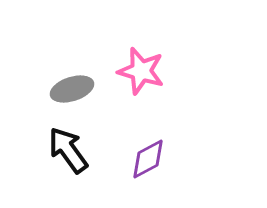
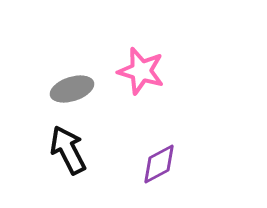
black arrow: rotated 9 degrees clockwise
purple diamond: moved 11 px right, 5 px down
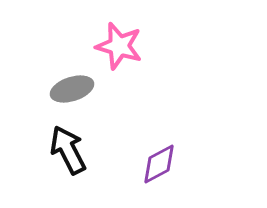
pink star: moved 22 px left, 25 px up
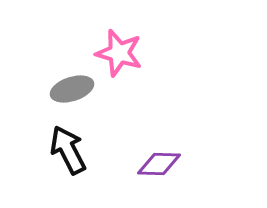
pink star: moved 7 px down
purple diamond: rotated 30 degrees clockwise
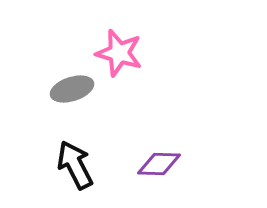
black arrow: moved 7 px right, 15 px down
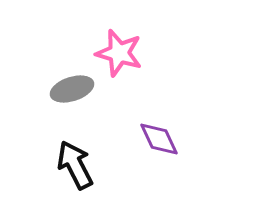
purple diamond: moved 25 px up; rotated 63 degrees clockwise
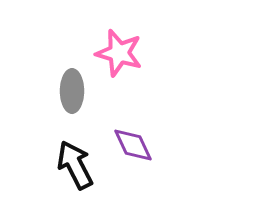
gray ellipse: moved 2 px down; rotated 72 degrees counterclockwise
purple diamond: moved 26 px left, 6 px down
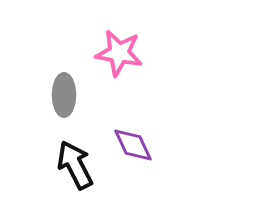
pink star: rotated 6 degrees counterclockwise
gray ellipse: moved 8 px left, 4 px down
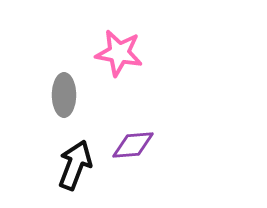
purple diamond: rotated 69 degrees counterclockwise
black arrow: rotated 48 degrees clockwise
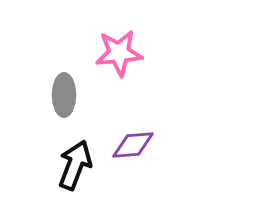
pink star: rotated 15 degrees counterclockwise
